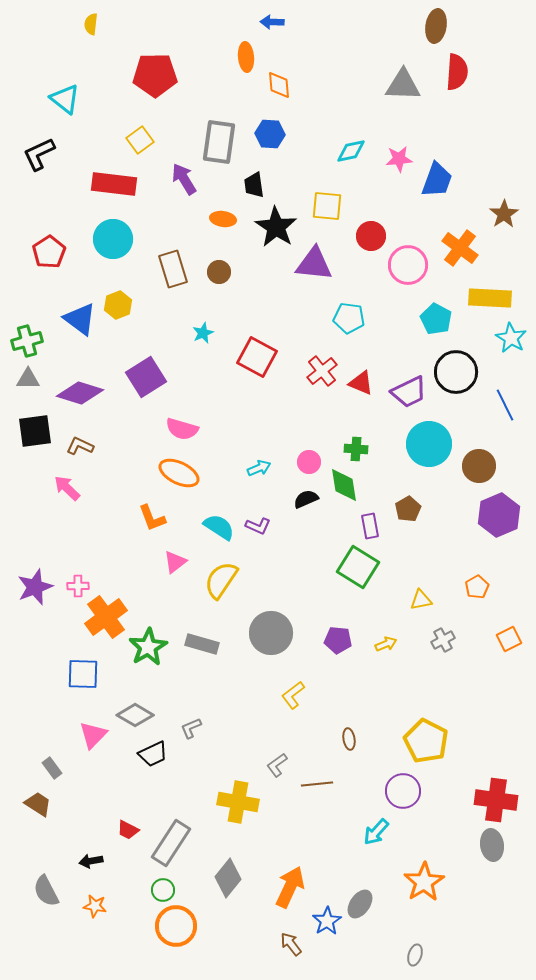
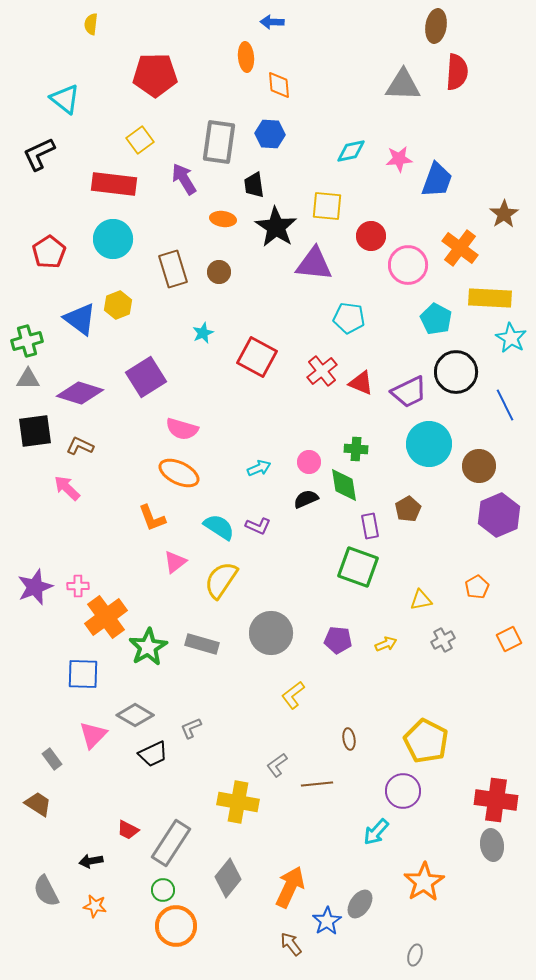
green square at (358, 567): rotated 12 degrees counterclockwise
gray rectangle at (52, 768): moved 9 px up
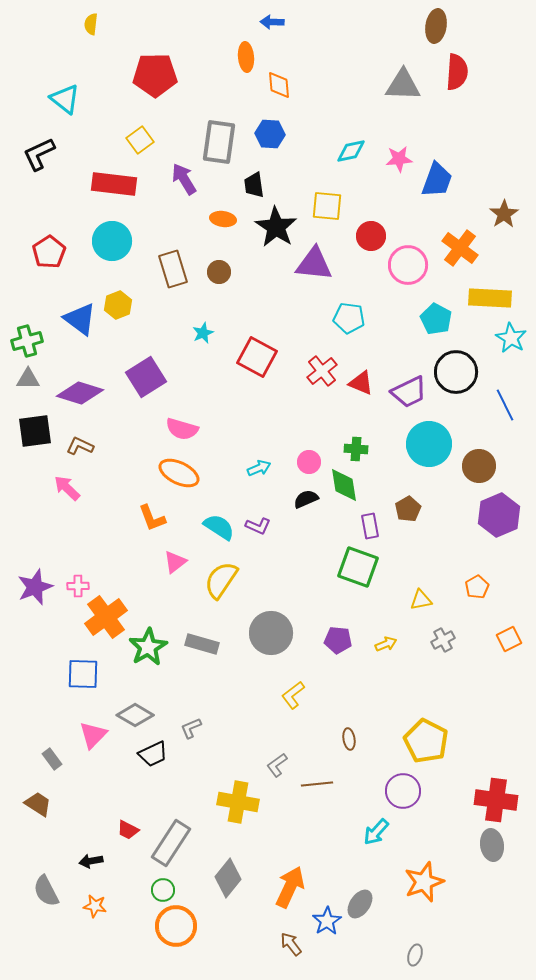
cyan circle at (113, 239): moved 1 px left, 2 px down
orange star at (424, 882): rotated 12 degrees clockwise
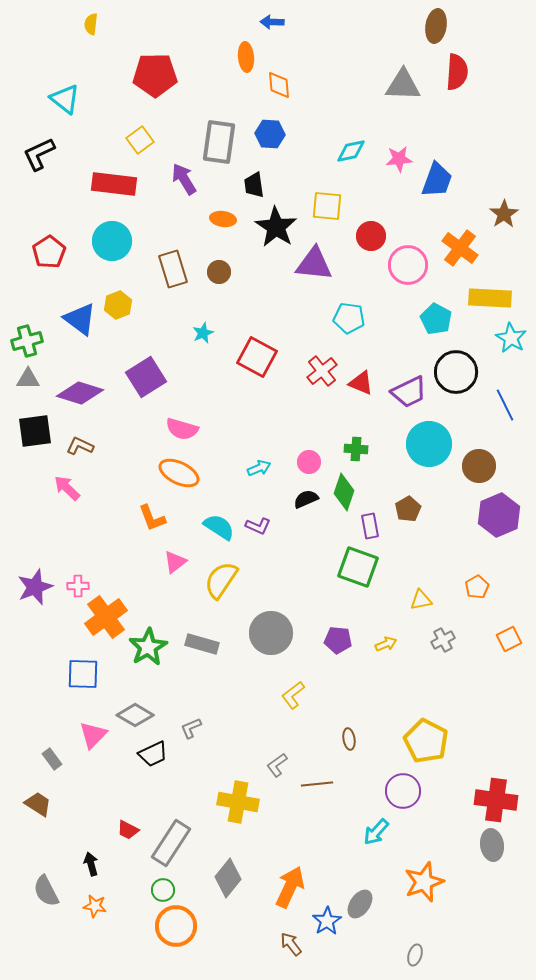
green diamond at (344, 485): moved 7 px down; rotated 27 degrees clockwise
black arrow at (91, 861): moved 3 px down; rotated 85 degrees clockwise
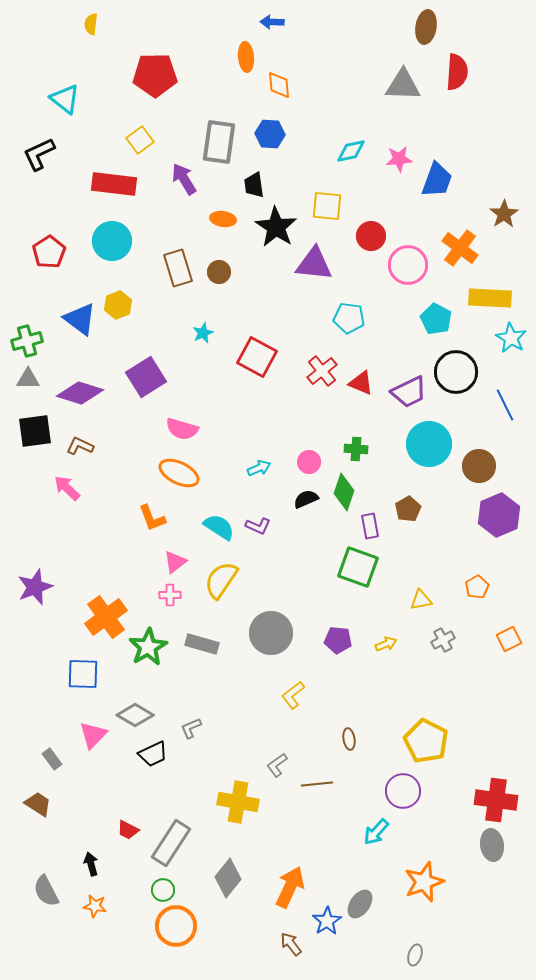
brown ellipse at (436, 26): moved 10 px left, 1 px down
brown rectangle at (173, 269): moved 5 px right, 1 px up
pink cross at (78, 586): moved 92 px right, 9 px down
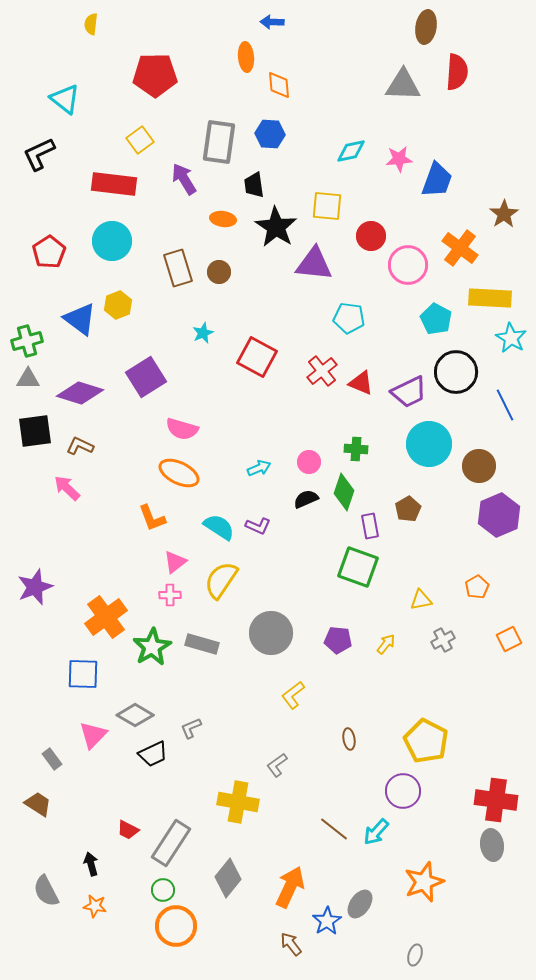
yellow arrow at (386, 644): rotated 30 degrees counterclockwise
green star at (148, 647): moved 4 px right
brown line at (317, 784): moved 17 px right, 45 px down; rotated 44 degrees clockwise
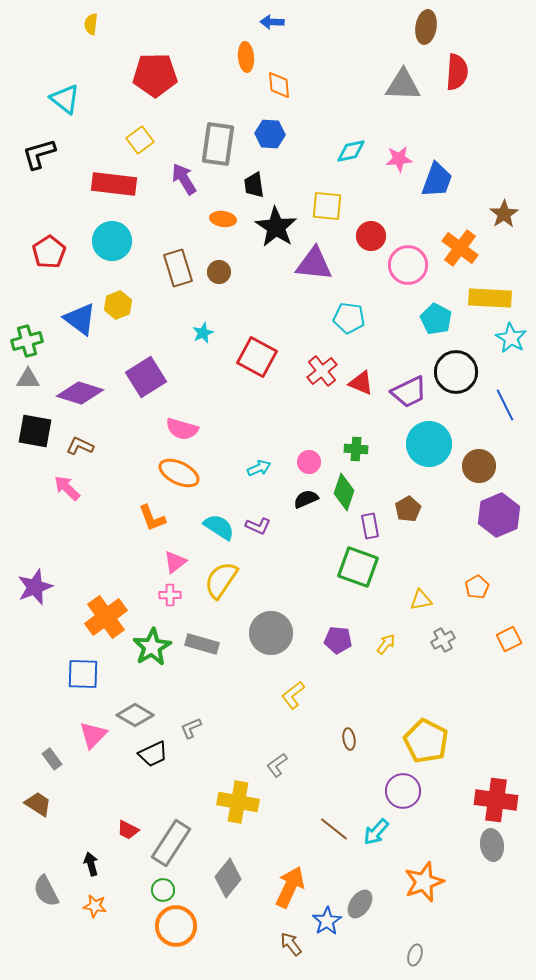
gray rectangle at (219, 142): moved 1 px left, 2 px down
black L-shape at (39, 154): rotated 9 degrees clockwise
black square at (35, 431): rotated 18 degrees clockwise
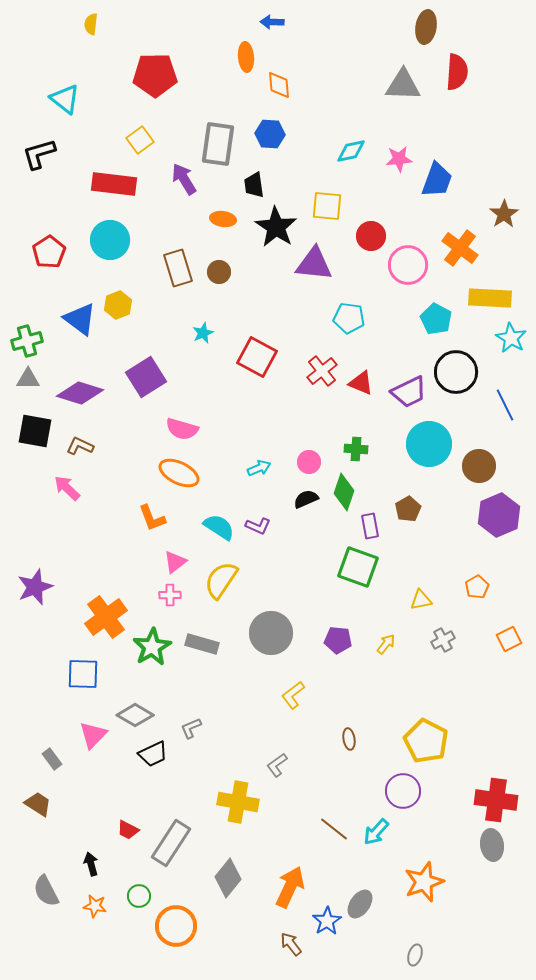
cyan circle at (112, 241): moved 2 px left, 1 px up
green circle at (163, 890): moved 24 px left, 6 px down
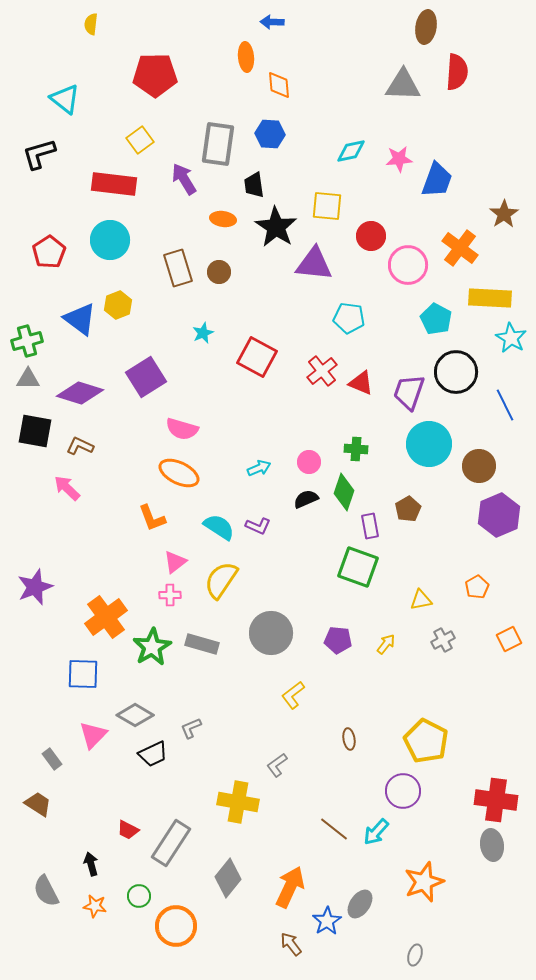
purple trapezoid at (409, 392): rotated 135 degrees clockwise
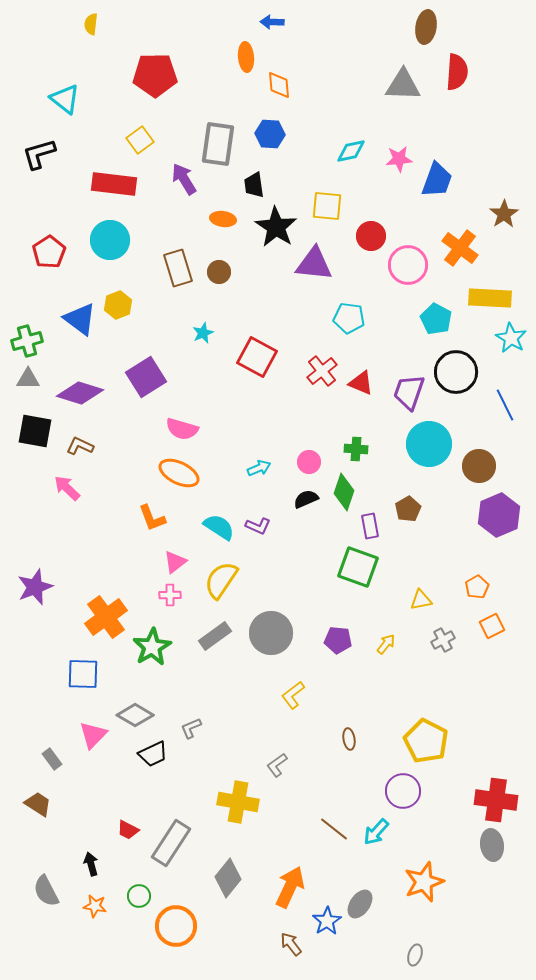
orange square at (509, 639): moved 17 px left, 13 px up
gray rectangle at (202, 644): moved 13 px right, 8 px up; rotated 52 degrees counterclockwise
